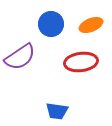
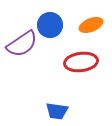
blue circle: moved 1 px left, 1 px down
purple semicircle: moved 2 px right, 13 px up
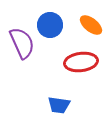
orange ellipse: rotated 60 degrees clockwise
purple semicircle: moved 1 px up; rotated 80 degrees counterclockwise
blue trapezoid: moved 2 px right, 6 px up
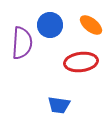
purple semicircle: rotated 28 degrees clockwise
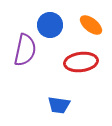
purple semicircle: moved 3 px right, 7 px down; rotated 8 degrees clockwise
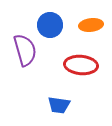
orange ellipse: rotated 45 degrees counterclockwise
purple semicircle: rotated 28 degrees counterclockwise
red ellipse: moved 3 px down; rotated 12 degrees clockwise
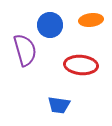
orange ellipse: moved 5 px up
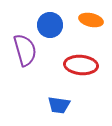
orange ellipse: rotated 20 degrees clockwise
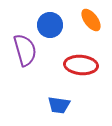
orange ellipse: rotated 40 degrees clockwise
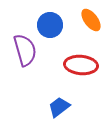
blue trapezoid: moved 2 px down; rotated 135 degrees clockwise
